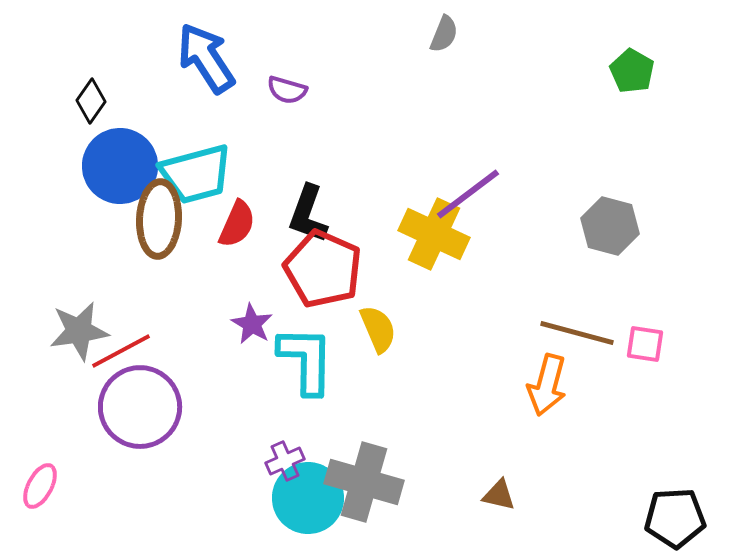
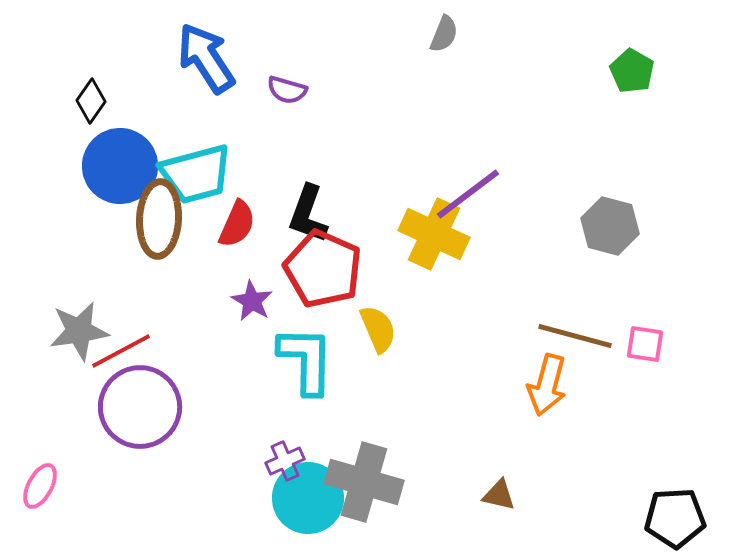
purple star: moved 23 px up
brown line: moved 2 px left, 3 px down
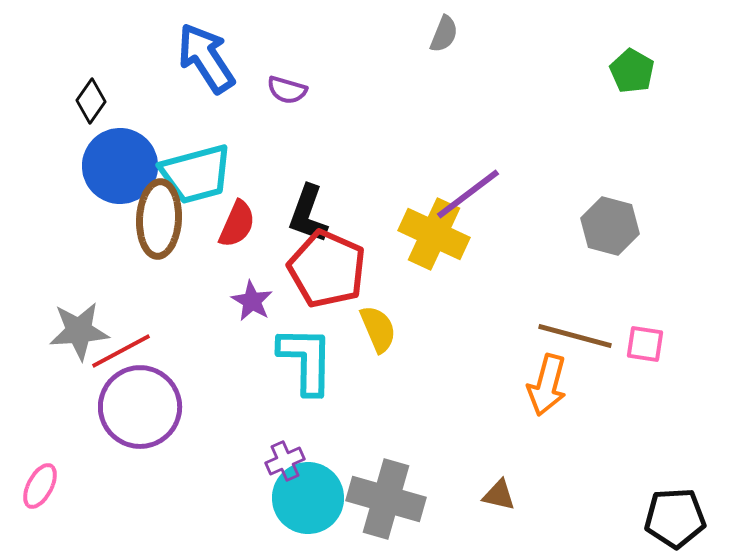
red pentagon: moved 4 px right
gray star: rotated 4 degrees clockwise
gray cross: moved 22 px right, 17 px down
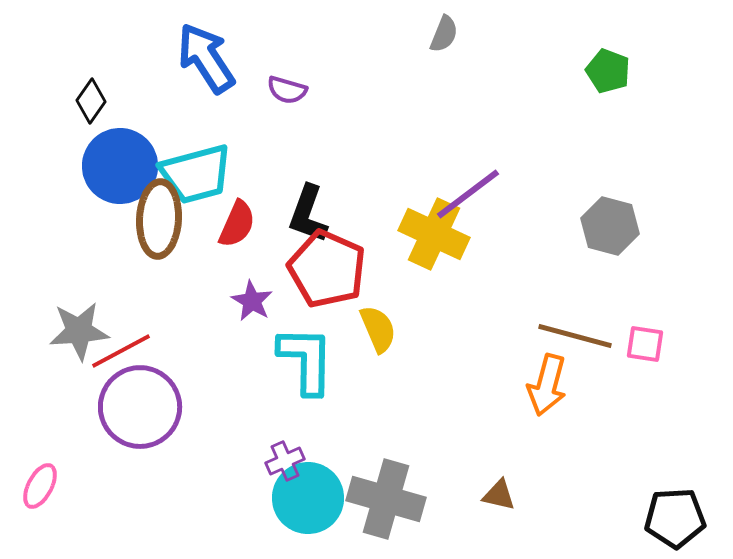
green pentagon: moved 24 px left; rotated 9 degrees counterclockwise
